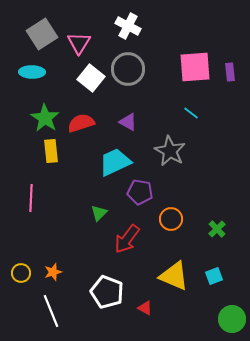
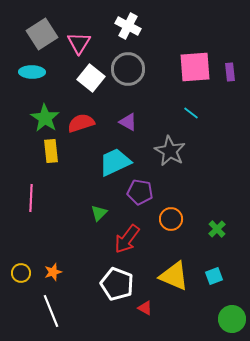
white pentagon: moved 10 px right, 8 px up
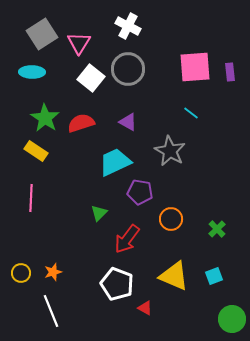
yellow rectangle: moved 15 px left; rotated 50 degrees counterclockwise
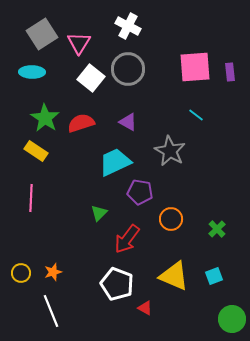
cyan line: moved 5 px right, 2 px down
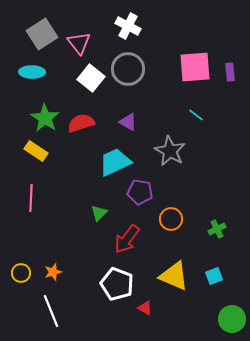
pink triangle: rotated 10 degrees counterclockwise
green cross: rotated 18 degrees clockwise
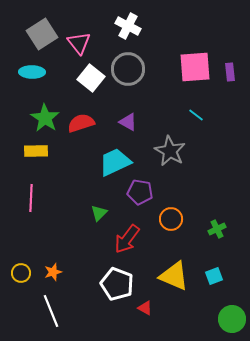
yellow rectangle: rotated 35 degrees counterclockwise
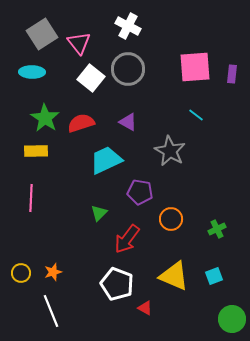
purple rectangle: moved 2 px right, 2 px down; rotated 12 degrees clockwise
cyan trapezoid: moved 9 px left, 2 px up
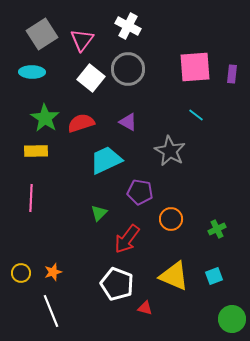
pink triangle: moved 3 px right, 3 px up; rotated 15 degrees clockwise
red triangle: rotated 14 degrees counterclockwise
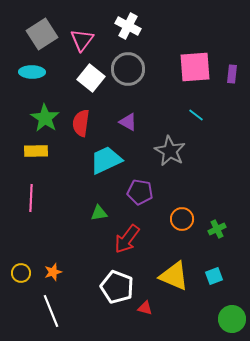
red semicircle: rotated 64 degrees counterclockwise
green triangle: rotated 36 degrees clockwise
orange circle: moved 11 px right
white pentagon: moved 3 px down
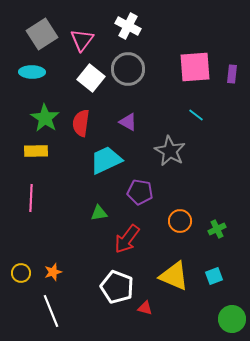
orange circle: moved 2 px left, 2 px down
